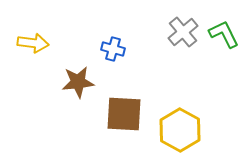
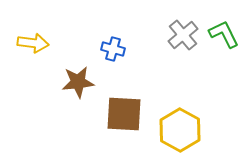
gray cross: moved 3 px down
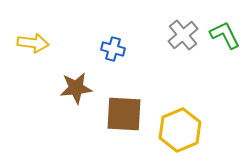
green L-shape: moved 1 px right, 1 px down
brown star: moved 2 px left, 6 px down
yellow hexagon: rotated 9 degrees clockwise
